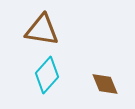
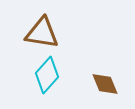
brown triangle: moved 3 px down
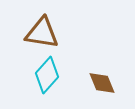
brown diamond: moved 3 px left, 1 px up
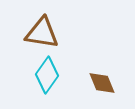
cyan diamond: rotated 6 degrees counterclockwise
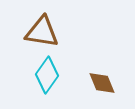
brown triangle: moved 1 px up
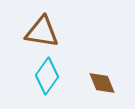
cyan diamond: moved 1 px down
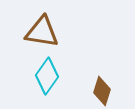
brown diamond: moved 8 px down; rotated 40 degrees clockwise
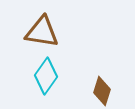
cyan diamond: moved 1 px left
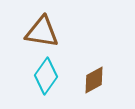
brown diamond: moved 8 px left, 11 px up; rotated 44 degrees clockwise
